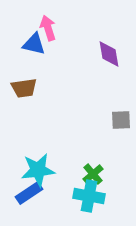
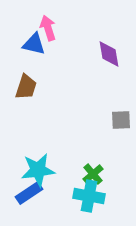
brown trapezoid: moved 2 px right, 1 px up; rotated 64 degrees counterclockwise
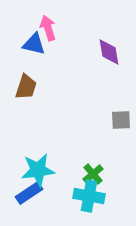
purple diamond: moved 2 px up
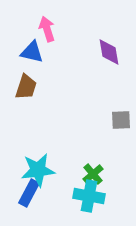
pink arrow: moved 1 px left, 1 px down
blue triangle: moved 2 px left, 8 px down
blue rectangle: rotated 28 degrees counterclockwise
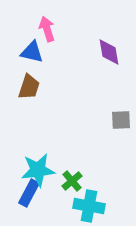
brown trapezoid: moved 3 px right
green cross: moved 21 px left, 7 px down
cyan cross: moved 10 px down
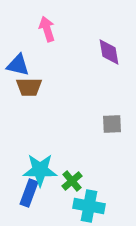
blue triangle: moved 14 px left, 13 px down
brown trapezoid: rotated 72 degrees clockwise
gray square: moved 9 px left, 4 px down
cyan star: moved 2 px right; rotated 8 degrees clockwise
blue rectangle: rotated 8 degrees counterclockwise
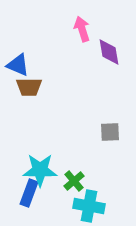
pink arrow: moved 35 px right
blue triangle: rotated 10 degrees clockwise
gray square: moved 2 px left, 8 px down
green cross: moved 2 px right
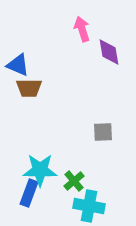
brown trapezoid: moved 1 px down
gray square: moved 7 px left
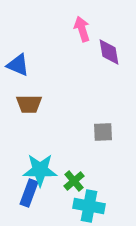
brown trapezoid: moved 16 px down
